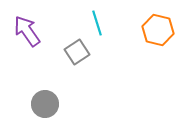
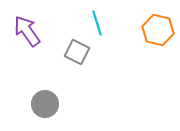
gray square: rotated 30 degrees counterclockwise
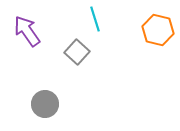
cyan line: moved 2 px left, 4 px up
gray square: rotated 15 degrees clockwise
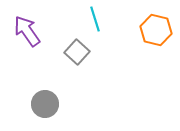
orange hexagon: moved 2 px left
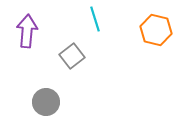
purple arrow: rotated 40 degrees clockwise
gray square: moved 5 px left, 4 px down; rotated 10 degrees clockwise
gray circle: moved 1 px right, 2 px up
